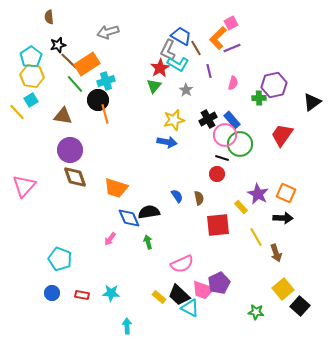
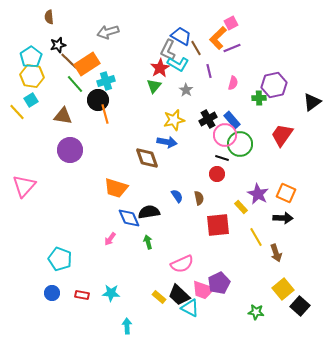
brown diamond at (75, 177): moved 72 px right, 19 px up
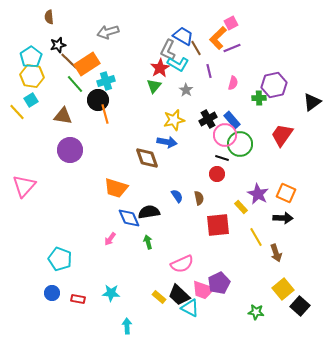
blue trapezoid at (181, 36): moved 2 px right
red rectangle at (82, 295): moved 4 px left, 4 px down
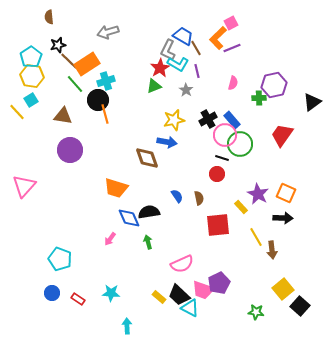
purple line at (209, 71): moved 12 px left
green triangle at (154, 86): rotated 28 degrees clockwise
brown arrow at (276, 253): moved 4 px left, 3 px up; rotated 12 degrees clockwise
red rectangle at (78, 299): rotated 24 degrees clockwise
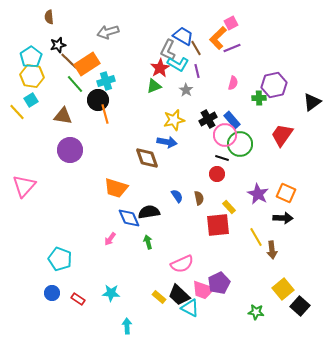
yellow rectangle at (241, 207): moved 12 px left
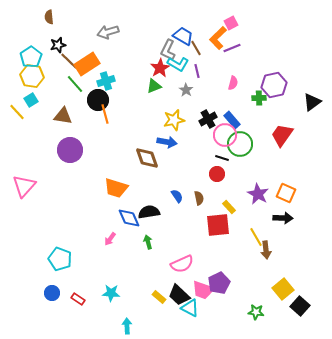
brown arrow at (272, 250): moved 6 px left
